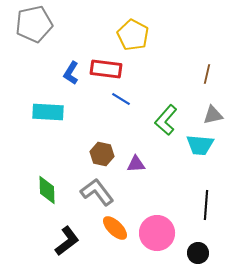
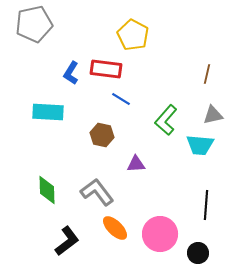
brown hexagon: moved 19 px up
pink circle: moved 3 px right, 1 px down
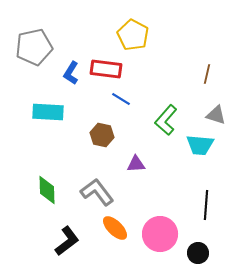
gray pentagon: moved 23 px down
gray triangle: moved 3 px right; rotated 30 degrees clockwise
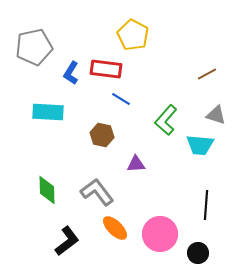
brown line: rotated 48 degrees clockwise
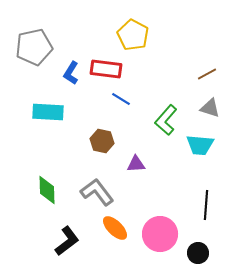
gray triangle: moved 6 px left, 7 px up
brown hexagon: moved 6 px down
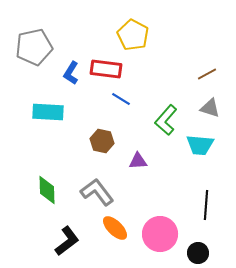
purple triangle: moved 2 px right, 3 px up
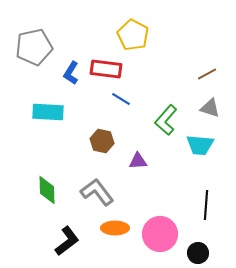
orange ellipse: rotated 44 degrees counterclockwise
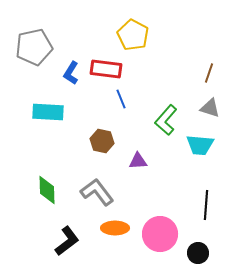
brown line: moved 2 px right, 1 px up; rotated 42 degrees counterclockwise
blue line: rotated 36 degrees clockwise
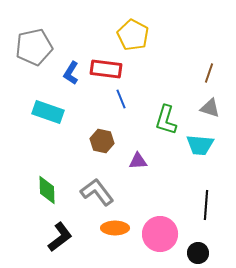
cyan rectangle: rotated 16 degrees clockwise
green L-shape: rotated 24 degrees counterclockwise
black L-shape: moved 7 px left, 4 px up
